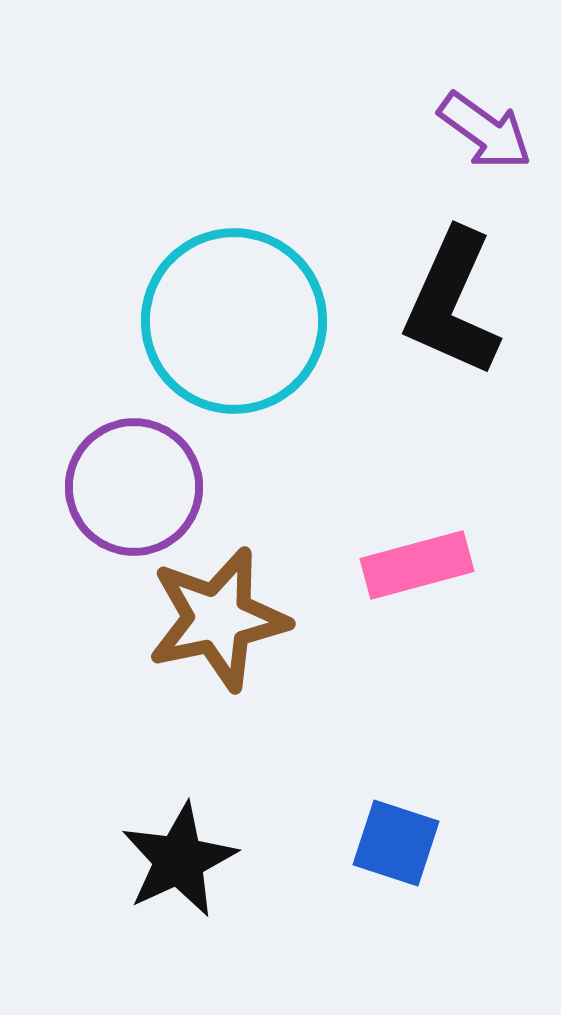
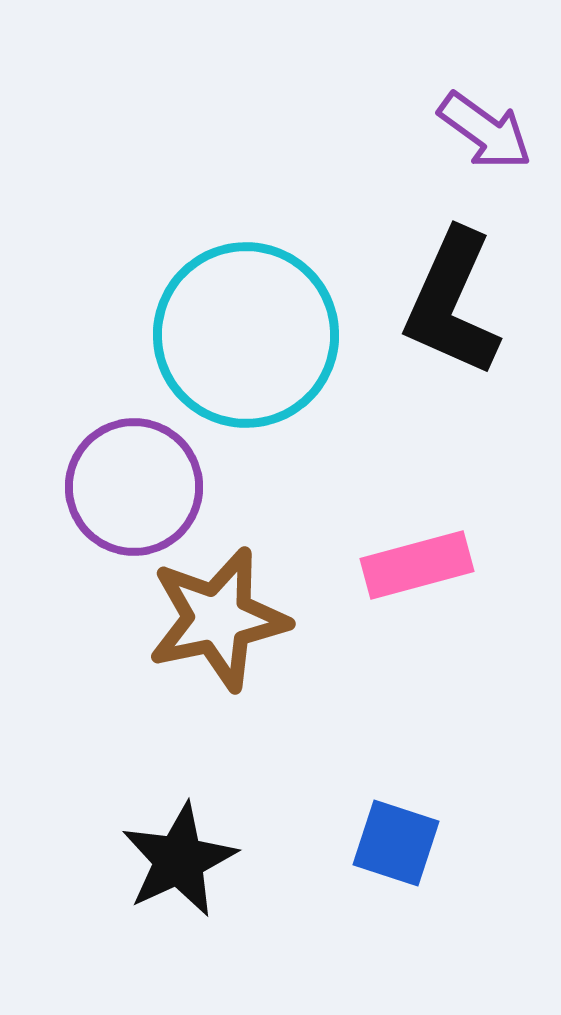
cyan circle: moved 12 px right, 14 px down
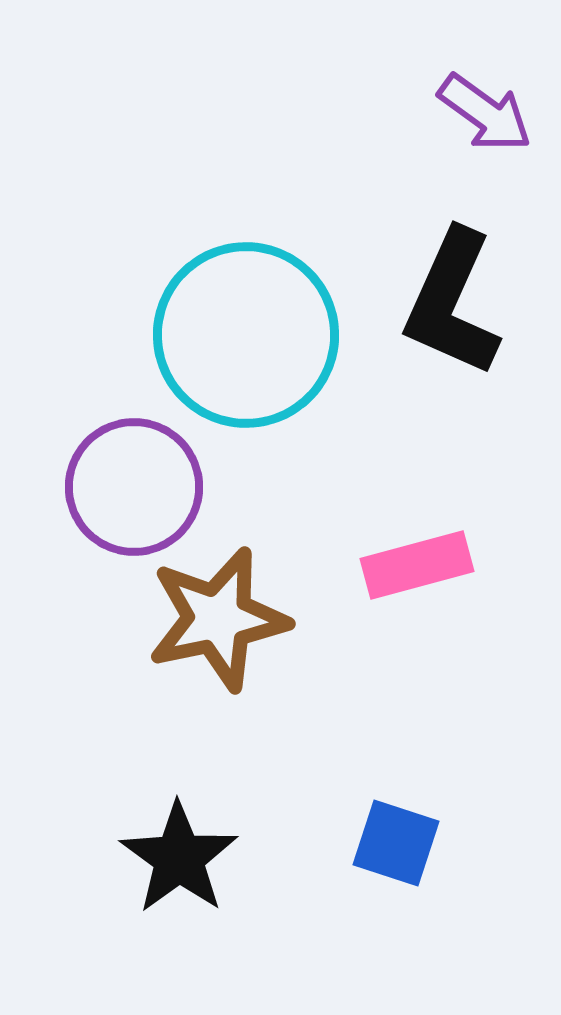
purple arrow: moved 18 px up
black star: moved 2 px up; rotated 11 degrees counterclockwise
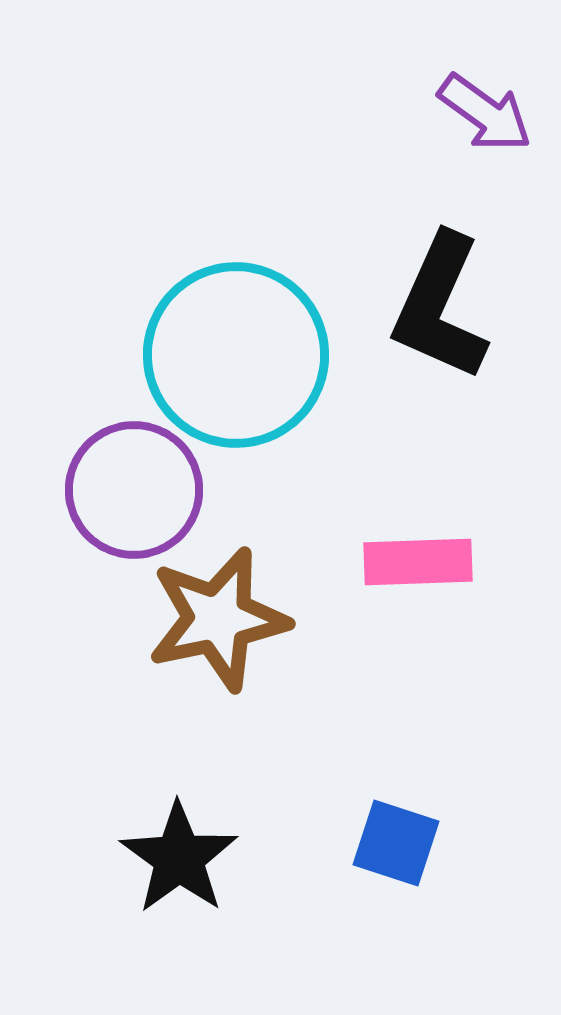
black L-shape: moved 12 px left, 4 px down
cyan circle: moved 10 px left, 20 px down
purple circle: moved 3 px down
pink rectangle: moved 1 px right, 3 px up; rotated 13 degrees clockwise
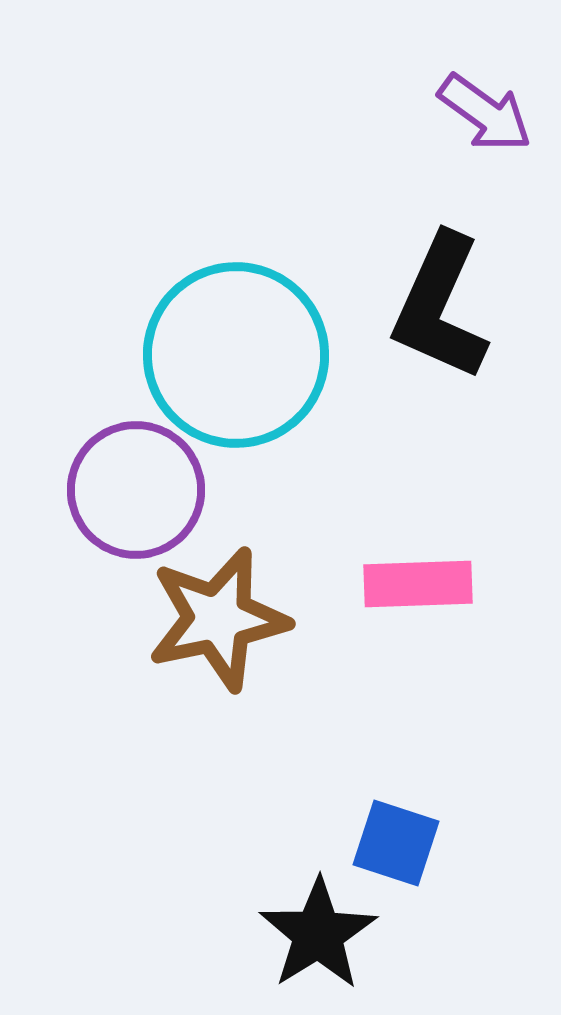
purple circle: moved 2 px right
pink rectangle: moved 22 px down
black star: moved 139 px right, 76 px down; rotated 4 degrees clockwise
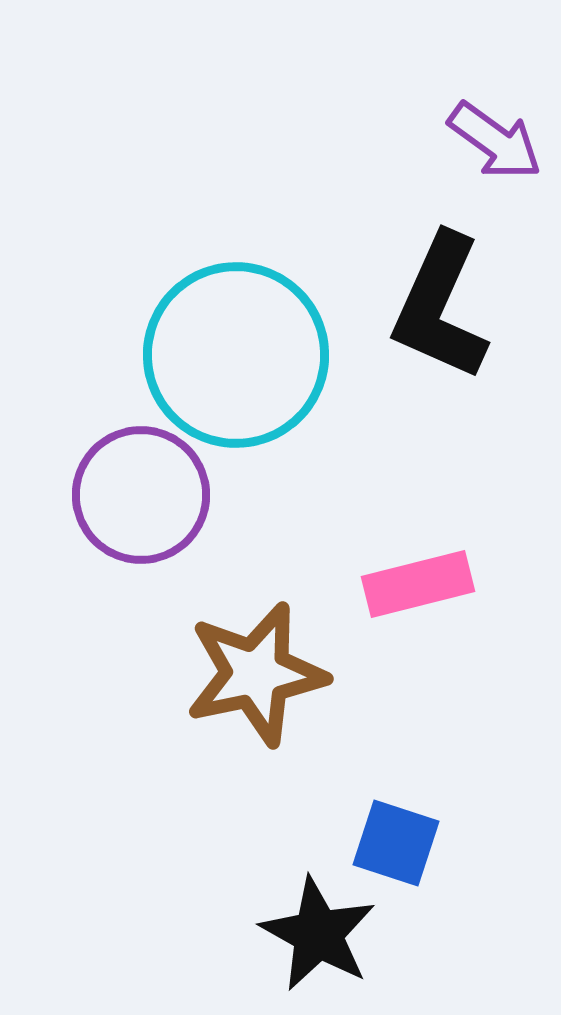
purple arrow: moved 10 px right, 28 px down
purple circle: moved 5 px right, 5 px down
pink rectangle: rotated 12 degrees counterclockwise
brown star: moved 38 px right, 55 px down
black star: rotated 11 degrees counterclockwise
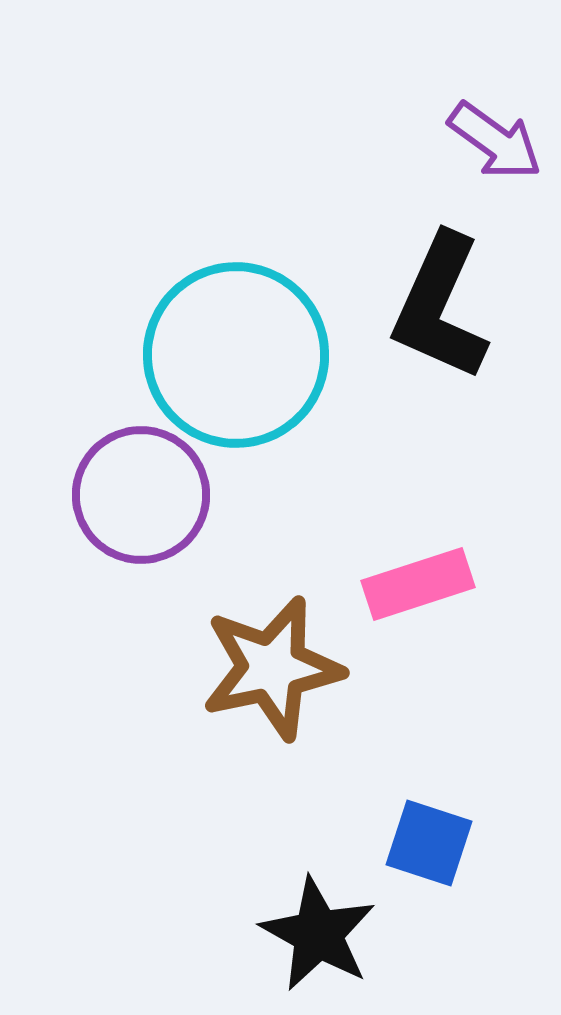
pink rectangle: rotated 4 degrees counterclockwise
brown star: moved 16 px right, 6 px up
blue square: moved 33 px right
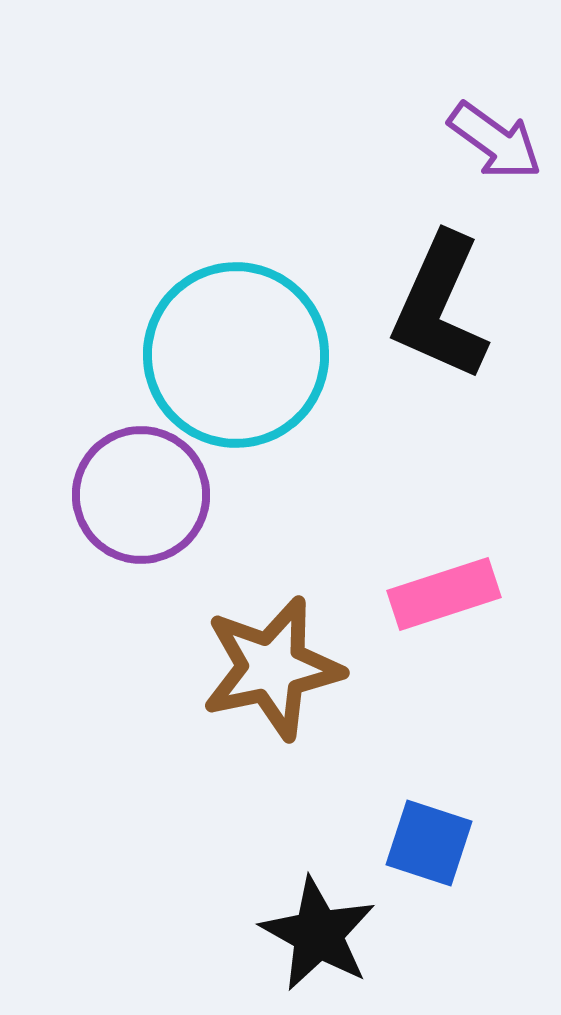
pink rectangle: moved 26 px right, 10 px down
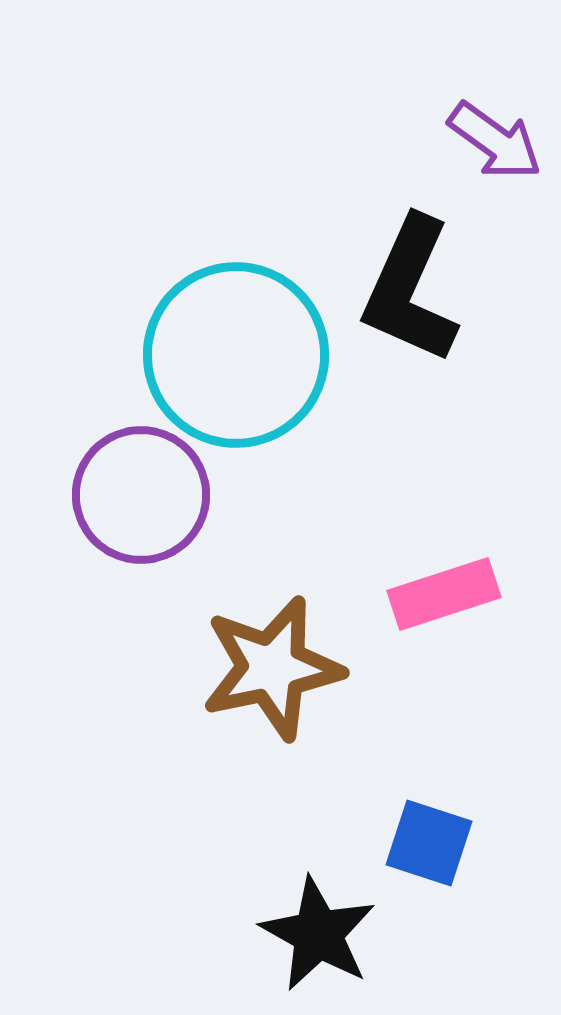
black L-shape: moved 30 px left, 17 px up
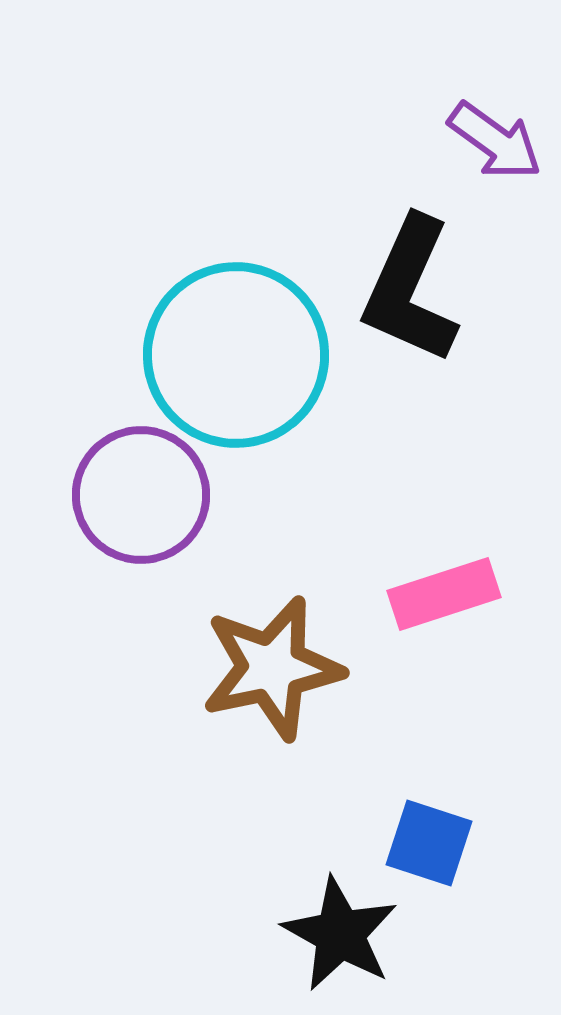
black star: moved 22 px right
